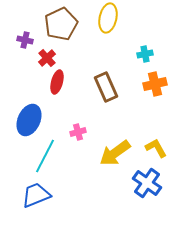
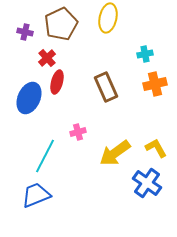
purple cross: moved 8 px up
blue ellipse: moved 22 px up
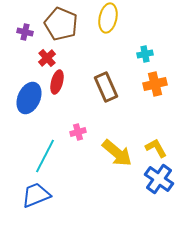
brown pentagon: rotated 24 degrees counterclockwise
yellow arrow: moved 2 px right; rotated 104 degrees counterclockwise
blue cross: moved 12 px right, 4 px up
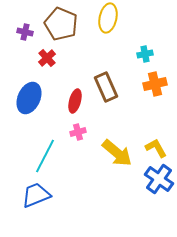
red ellipse: moved 18 px right, 19 px down
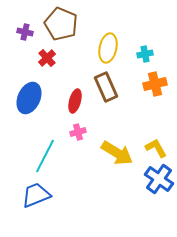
yellow ellipse: moved 30 px down
yellow arrow: rotated 8 degrees counterclockwise
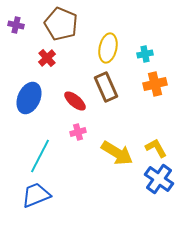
purple cross: moved 9 px left, 7 px up
red ellipse: rotated 65 degrees counterclockwise
cyan line: moved 5 px left
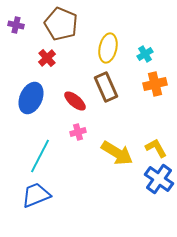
cyan cross: rotated 21 degrees counterclockwise
blue ellipse: moved 2 px right
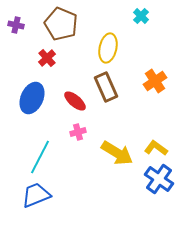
cyan cross: moved 4 px left, 38 px up; rotated 14 degrees counterclockwise
orange cross: moved 3 px up; rotated 20 degrees counterclockwise
blue ellipse: moved 1 px right
yellow L-shape: rotated 25 degrees counterclockwise
cyan line: moved 1 px down
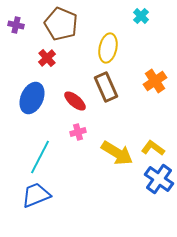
yellow L-shape: moved 3 px left
